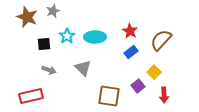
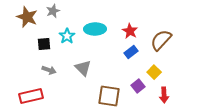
cyan ellipse: moved 8 px up
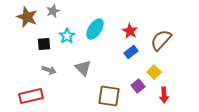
cyan ellipse: rotated 55 degrees counterclockwise
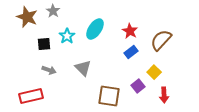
gray star: rotated 16 degrees counterclockwise
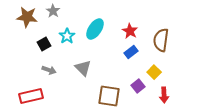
brown star: rotated 15 degrees counterclockwise
brown semicircle: rotated 35 degrees counterclockwise
black square: rotated 24 degrees counterclockwise
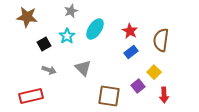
gray star: moved 18 px right; rotated 16 degrees clockwise
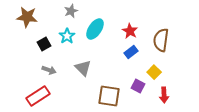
purple square: rotated 24 degrees counterclockwise
red rectangle: moved 7 px right; rotated 20 degrees counterclockwise
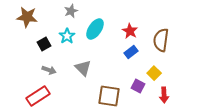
yellow square: moved 1 px down
